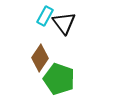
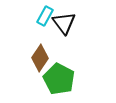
green pentagon: rotated 8 degrees clockwise
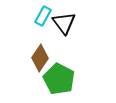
cyan rectangle: moved 2 px left
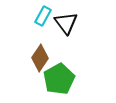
black triangle: moved 2 px right
green pentagon: rotated 16 degrees clockwise
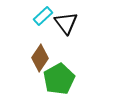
cyan rectangle: rotated 18 degrees clockwise
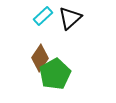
black triangle: moved 4 px right, 5 px up; rotated 25 degrees clockwise
green pentagon: moved 4 px left, 5 px up
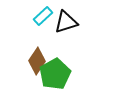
black triangle: moved 4 px left, 4 px down; rotated 25 degrees clockwise
brown diamond: moved 3 px left, 3 px down
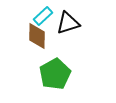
black triangle: moved 2 px right, 1 px down
brown diamond: moved 25 px up; rotated 32 degrees counterclockwise
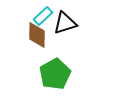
black triangle: moved 3 px left
brown diamond: moved 1 px up
